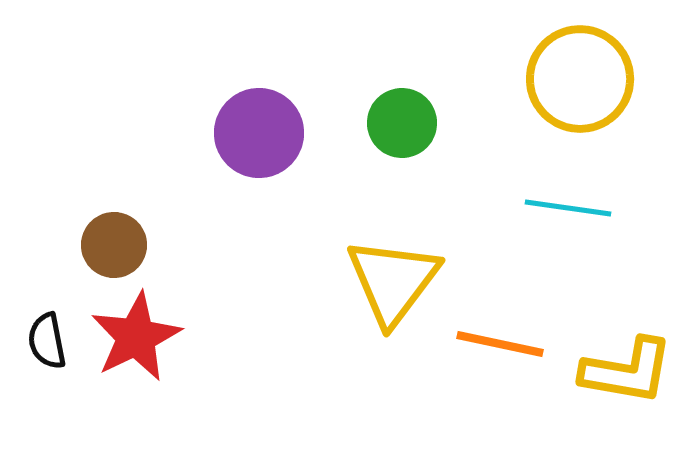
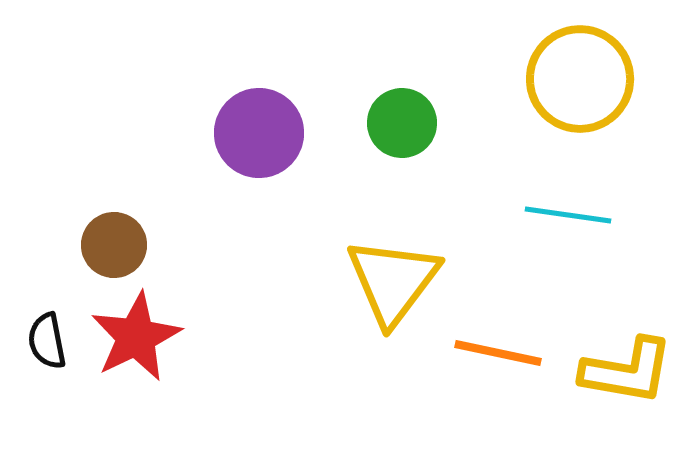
cyan line: moved 7 px down
orange line: moved 2 px left, 9 px down
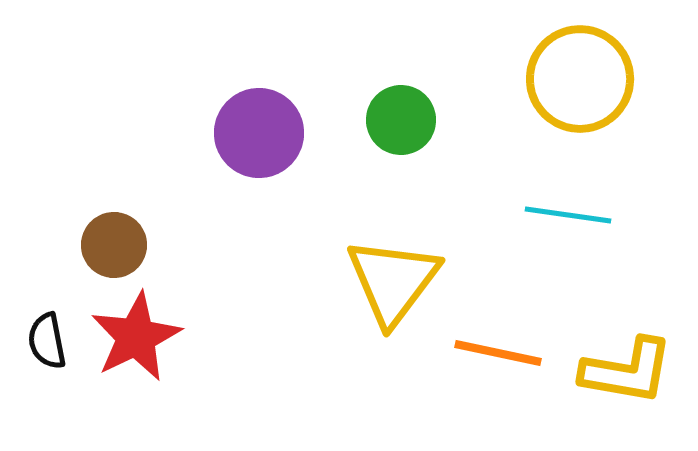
green circle: moved 1 px left, 3 px up
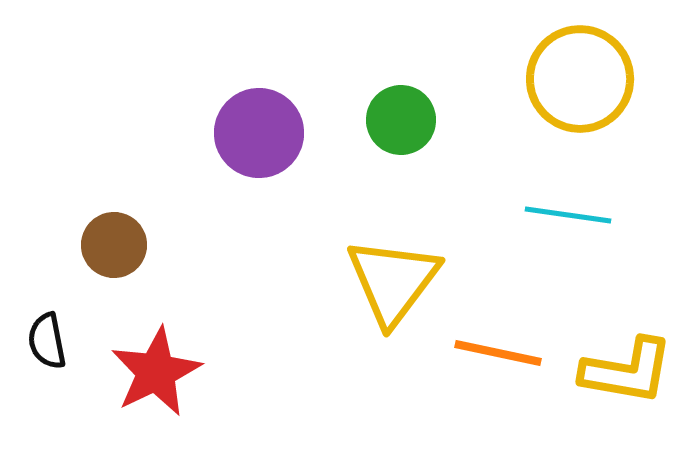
red star: moved 20 px right, 35 px down
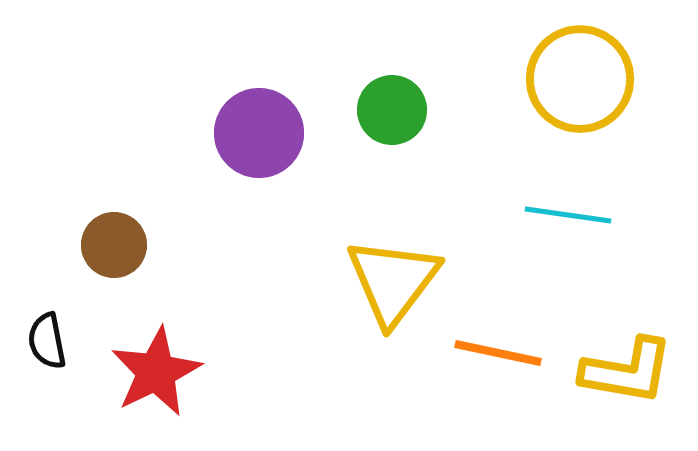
green circle: moved 9 px left, 10 px up
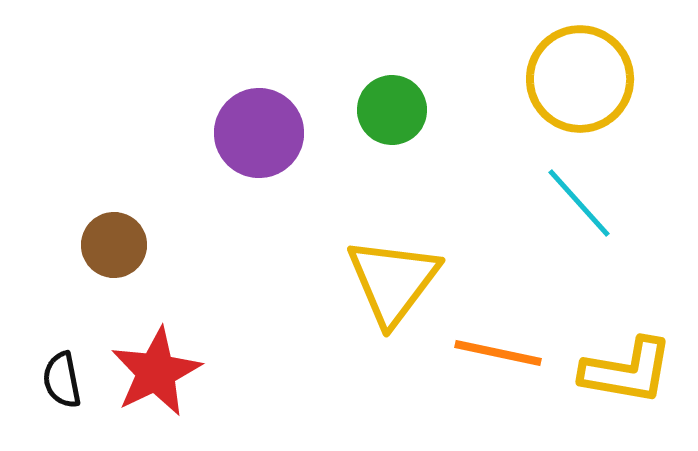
cyan line: moved 11 px right, 12 px up; rotated 40 degrees clockwise
black semicircle: moved 15 px right, 39 px down
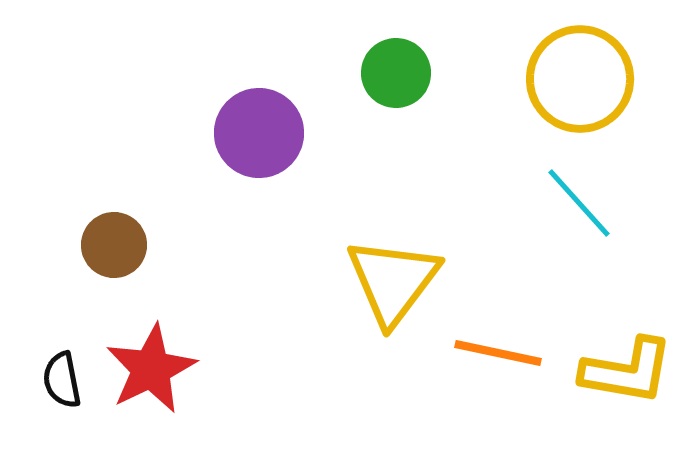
green circle: moved 4 px right, 37 px up
red star: moved 5 px left, 3 px up
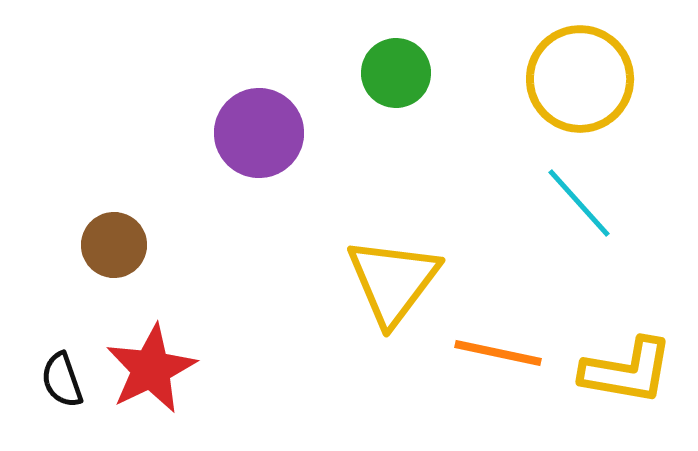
black semicircle: rotated 8 degrees counterclockwise
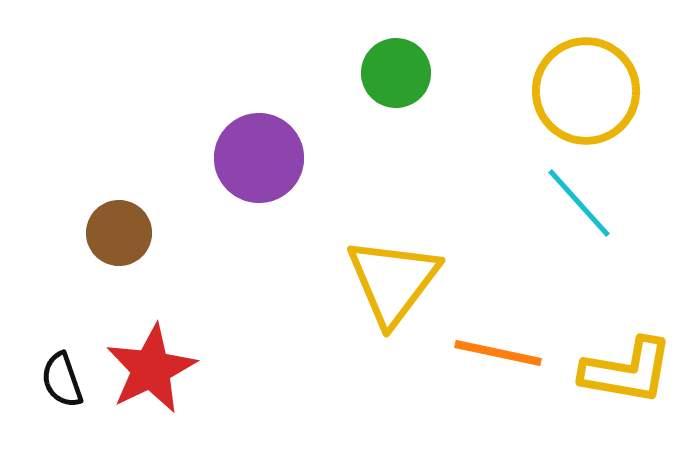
yellow circle: moved 6 px right, 12 px down
purple circle: moved 25 px down
brown circle: moved 5 px right, 12 px up
